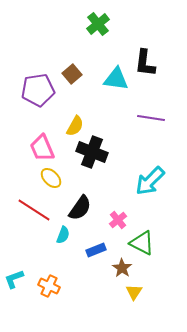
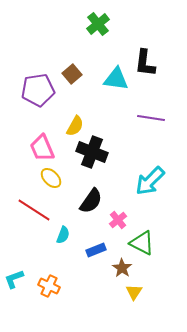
black semicircle: moved 11 px right, 7 px up
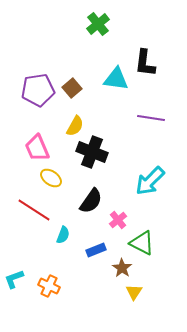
brown square: moved 14 px down
pink trapezoid: moved 5 px left
yellow ellipse: rotated 10 degrees counterclockwise
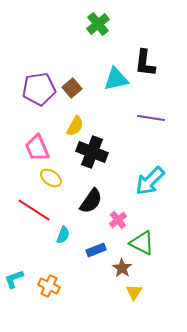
cyan triangle: rotated 20 degrees counterclockwise
purple pentagon: moved 1 px right, 1 px up
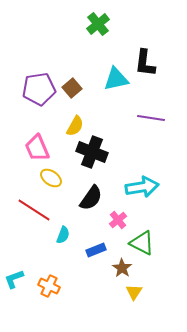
cyan arrow: moved 8 px left, 6 px down; rotated 144 degrees counterclockwise
black semicircle: moved 3 px up
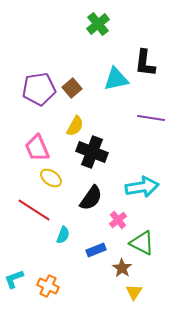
orange cross: moved 1 px left
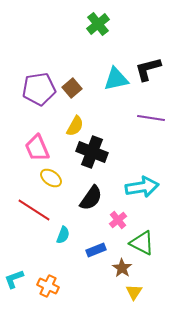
black L-shape: moved 3 px right, 6 px down; rotated 68 degrees clockwise
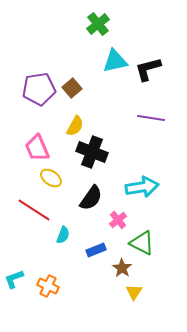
cyan triangle: moved 1 px left, 18 px up
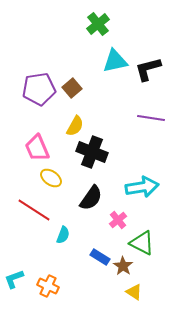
blue rectangle: moved 4 px right, 7 px down; rotated 54 degrees clockwise
brown star: moved 1 px right, 2 px up
yellow triangle: rotated 30 degrees counterclockwise
